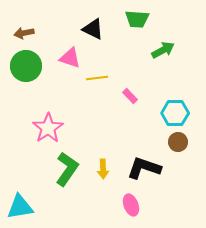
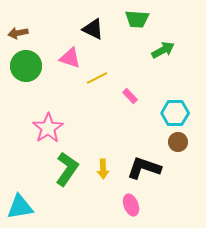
brown arrow: moved 6 px left
yellow line: rotated 20 degrees counterclockwise
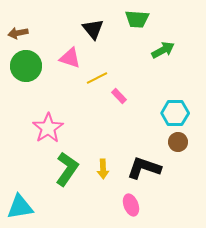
black triangle: rotated 25 degrees clockwise
pink rectangle: moved 11 px left
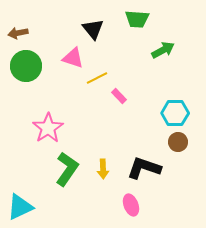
pink triangle: moved 3 px right
cyan triangle: rotated 16 degrees counterclockwise
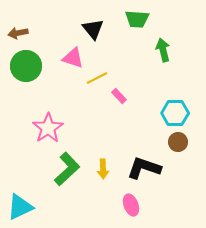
green arrow: rotated 75 degrees counterclockwise
green L-shape: rotated 12 degrees clockwise
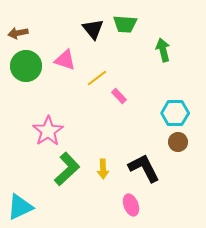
green trapezoid: moved 12 px left, 5 px down
pink triangle: moved 8 px left, 2 px down
yellow line: rotated 10 degrees counterclockwise
pink star: moved 3 px down
black L-shape: rotated 44 degrees clockwise
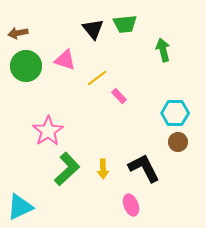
green trapezoid: rotated 10 degrees counterclockwise
